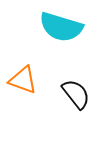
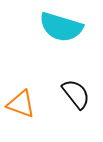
orange triangle: moved 2 px left, 24 px down
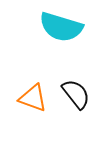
orange triangle: moved 12 px right, 6 px up
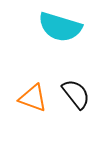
cyan semicircle: moved 1 px left
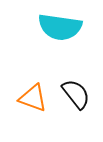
cyan semicircle: rotated 9 degrees counterclockwise
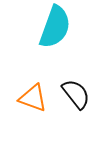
cyan semicircle: moved 5 px left; rotated 78 degrees counterclockwise
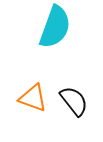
black semicircle: moved 2 px left, 7 px down
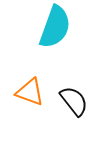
orange triangle: moved 3 px left, 6 px up
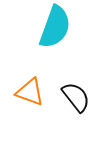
black semicircle: moved 2 px right, 4 px up
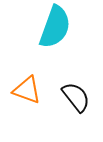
orange triangle: moved 3 px left, 2 px up
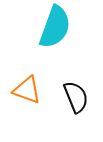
black semicircle: rotated 16 degrees clockwise
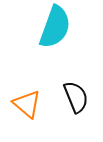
orange triangle: moved 14 px down; rotated 20 degrees clockwise
